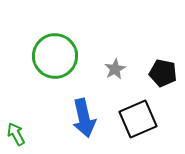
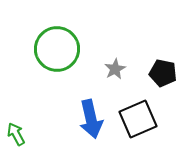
green circle: moved 2 px right, 7 px up
blue arrow: moved 7 px right, 1 px down
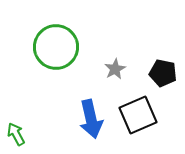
green circle: moved 1 px left, 2 px up
black square: moved 4 px up
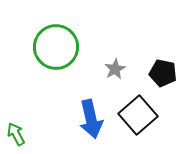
black square: rotated 18 degrees counterclockwise
